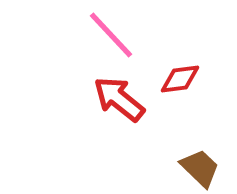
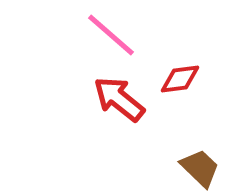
pink line: rotated 6 degrees counterclockwise
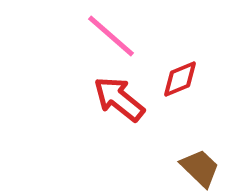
pink line: moved 1 px down
red diamond: rotated 15 degrees counterclockwise
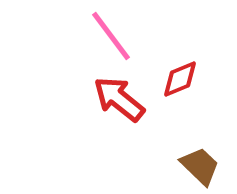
pink line: rotated 12 degrees clockwise
brown trapezoid: moved 2 px up
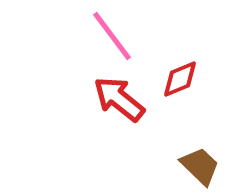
pink line: moved 1 px right
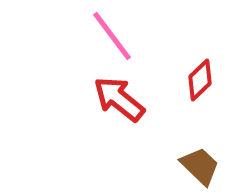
red diamond: moved 20 px right, 1 px down; rotated 21 degrees counterclockwise
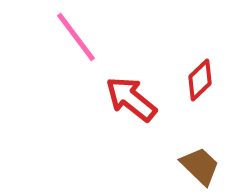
pink line: moved 36 px left, 1 px down
red arrow: moved 12 px right
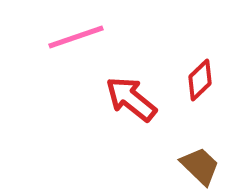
pink line: rotated 72 degrees counterclockwise
